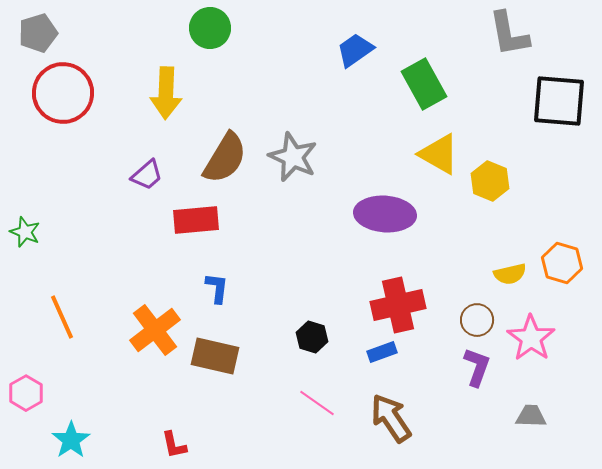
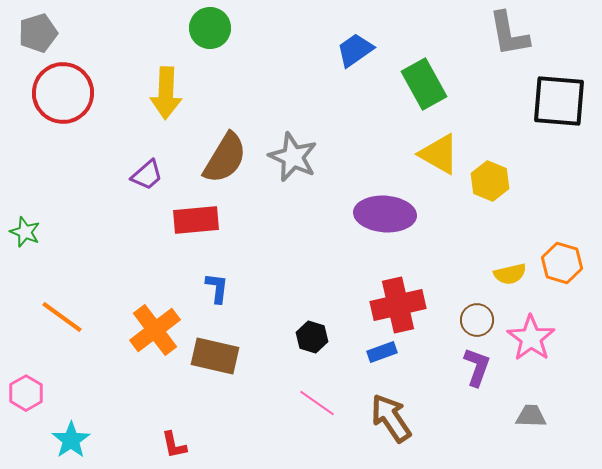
orange line: rotated 30 degrees counterclockwise
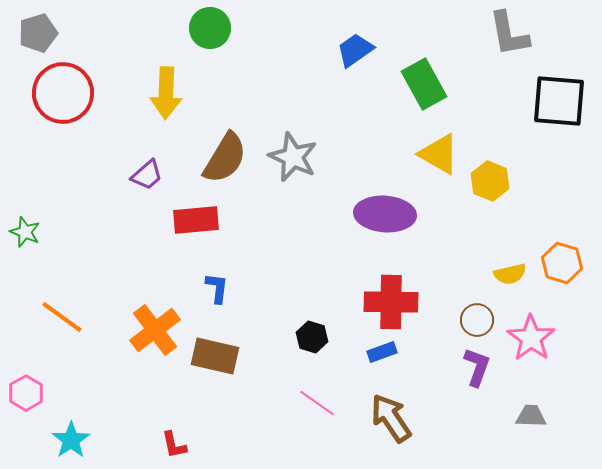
red cross: moved 7 px left, 3 px up; rotated 14 degrees clockwise
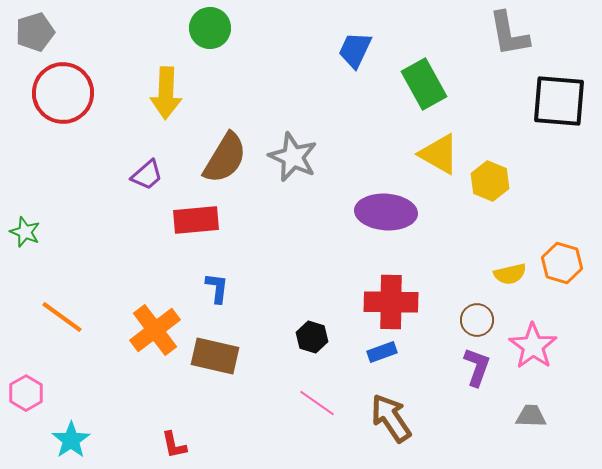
gray pentagon: moved 3 px left, 1 px up
blue trapezoid: rotated 30 degrees counterclockwise
purple ellipse: moved 1 px right, 2 px up
pink star: moved 2 px right, 8 px down
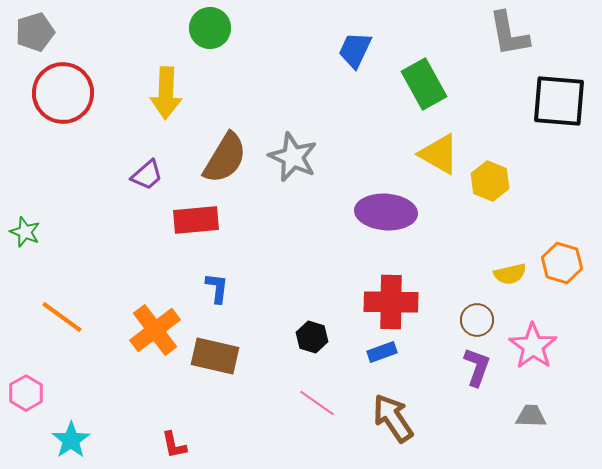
brown arrow: moved 2 px right
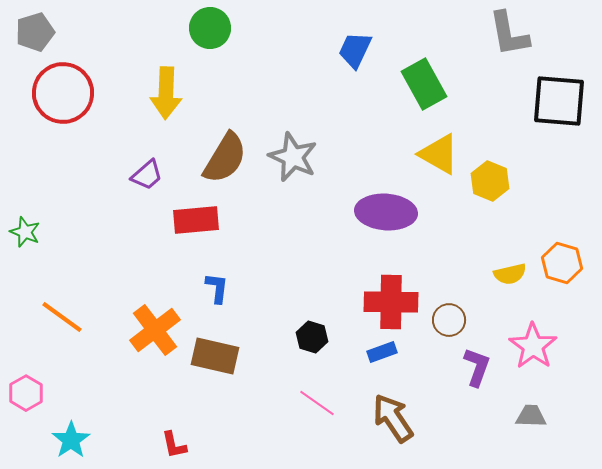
brown circle: moved 28 px left
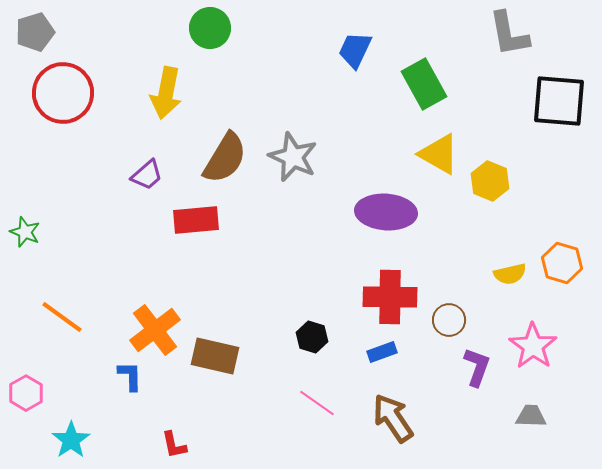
yellow arrow: rotated 9 degrees clockwise
blue L-shape: moved 87 px left, 88 px down; rotated 8 degrees counterclockwise
red cross: moved 1 px left, 5 px up
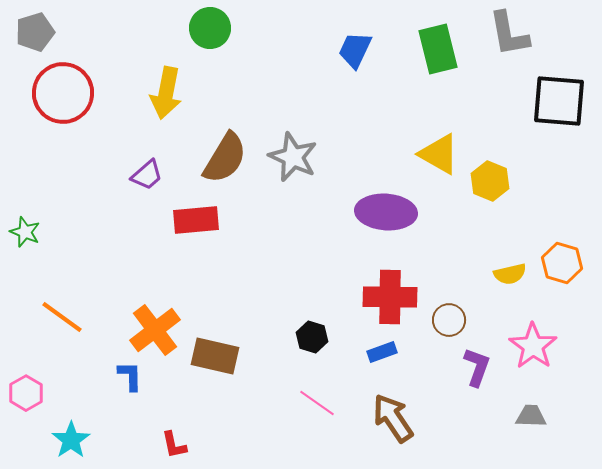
green rectangle: moved 14 px right, 35 px up; rotated 15 degrees clockwise
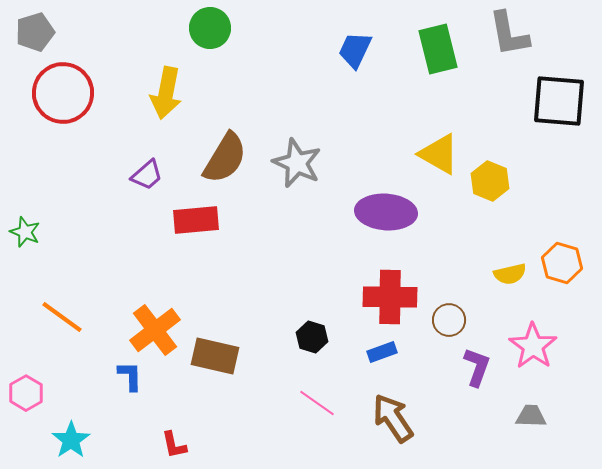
gray star: moved 4 px right, 6 px down
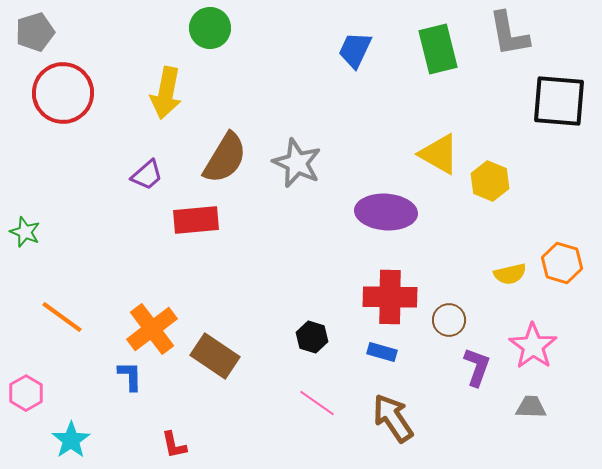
orange cross: moved 3 px left, 1 px up
blue rectangle: rotated 36 degrees clockwise
brown rectangle: rotated 21 degrees clockwise
gray trapezoid: moved 9 px up
